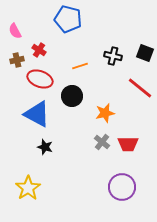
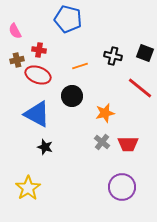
red cross: rotated 24 degrees counterclockwise
red ellipse: moved 2 px left, 4 px up
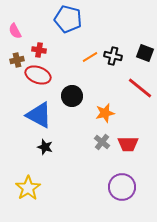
orange line: moved 10 px right, 9 px up; rotated 14 degrees counterclockwise
blue triangle: moved 2 px right, 1 px down
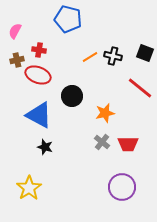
pink semicircle: rotated 56 degrees clockwise
yellow star: moved 1 px right
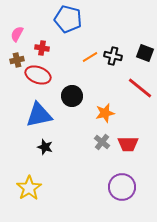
pink semicircle: moved 2 px right, 3 px down
red cross: moved 3 px right, 2 px up
blue triangle: rotated 40 degrees counterclockwise
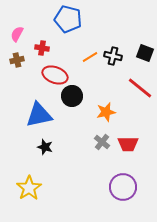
red ellipse: moved 17 px right
orange star: moved 1 px right, 1 px up
purple circle: moved 1 px right
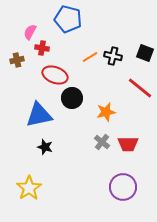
pink semicircle: moved 13 px right, 2 px up
black circle: moved 2 px down
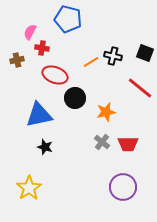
orange line: moved 1 px right, 5 px down
black circle: moved 3 px right
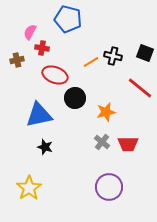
purple circle: moved 14 px left
